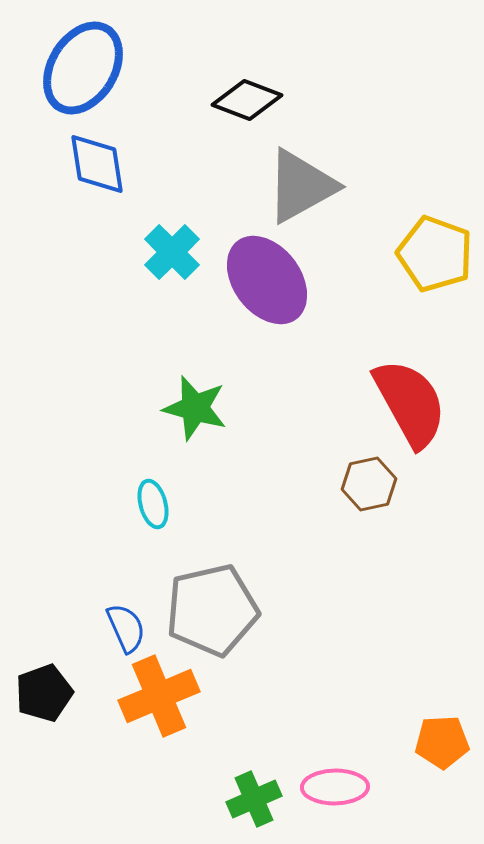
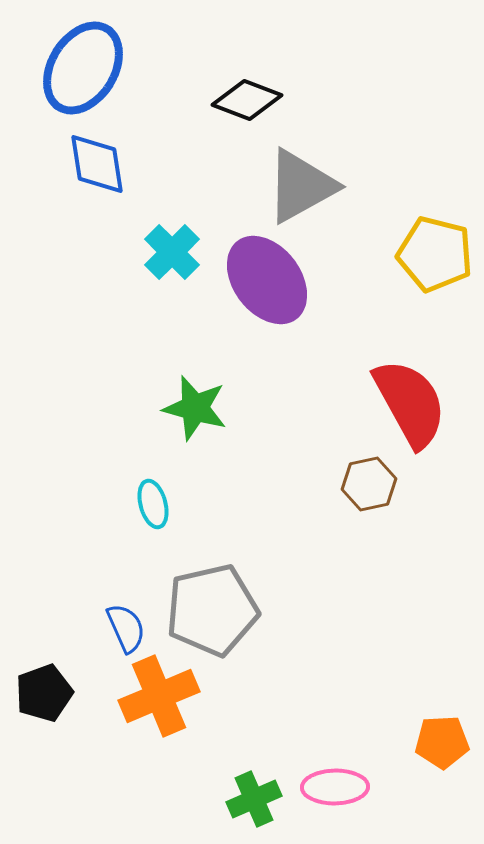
yellow pentagon: rotated 6 degrees counterclockwise
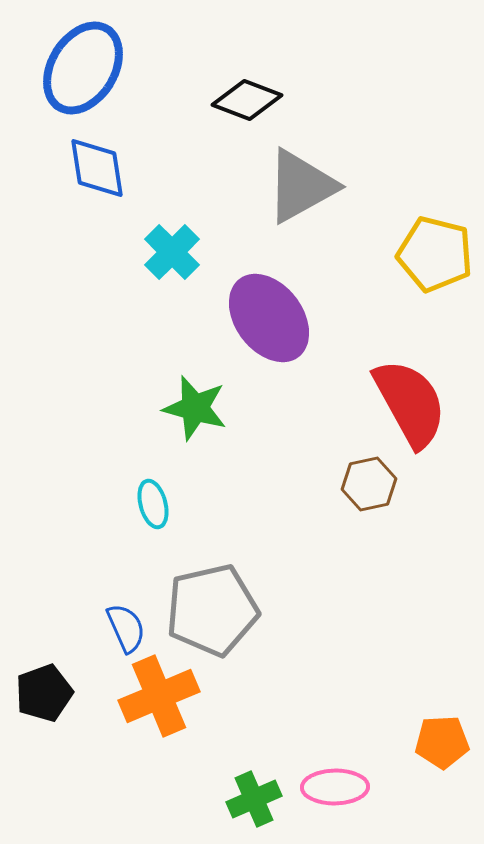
blue diamond: moved 4 px down
purple ellipse: moved 2 px right, 38 px down
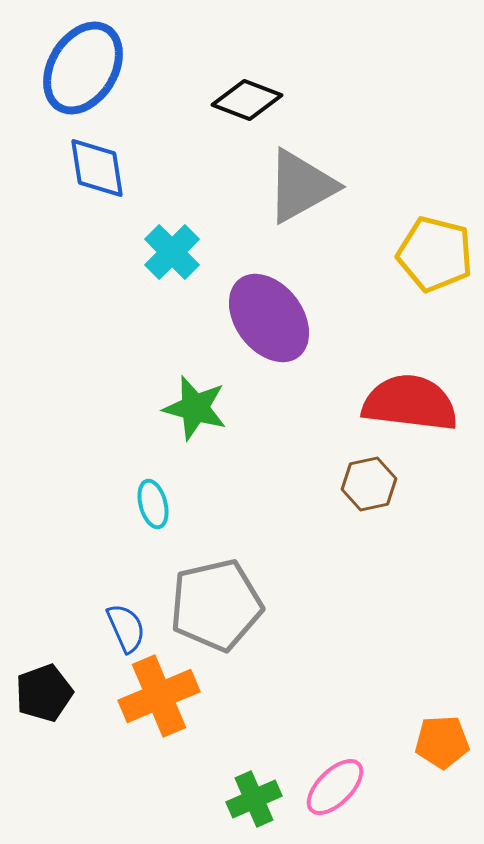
red semicircle: rotated 54 degrees counterclockwise
gray pentagon: moved 4 px right, 5 px up
pink ellipse: rotated 44 degrees counterclockwise
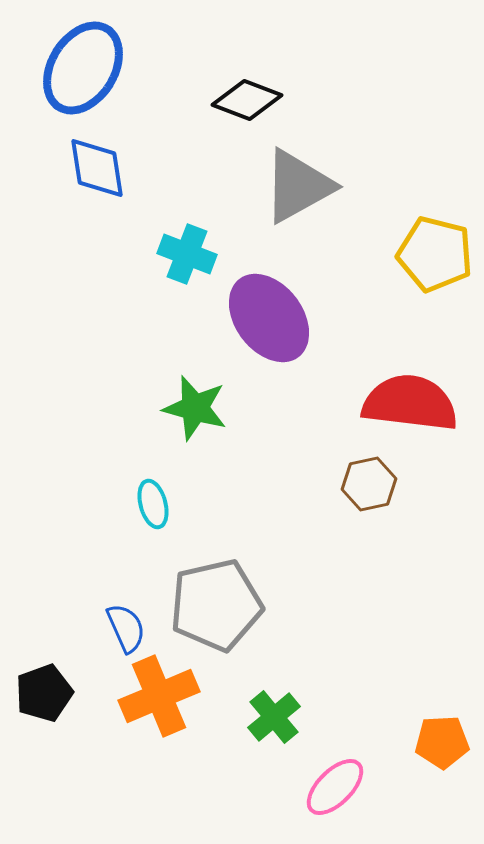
gray triangle: moved 3 px left
cyan cross: moved 15 px right, 2 px down; rotated 24 degrees counterclockwise
green cross: moved 20 px right, 82 px up; rotated 16 degrees counterclockwise
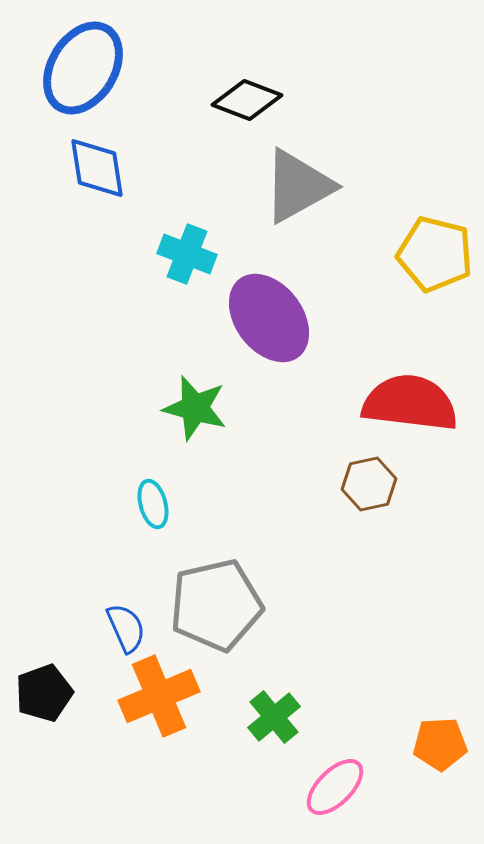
orange pentagon: moved 2 px left, 2 px down
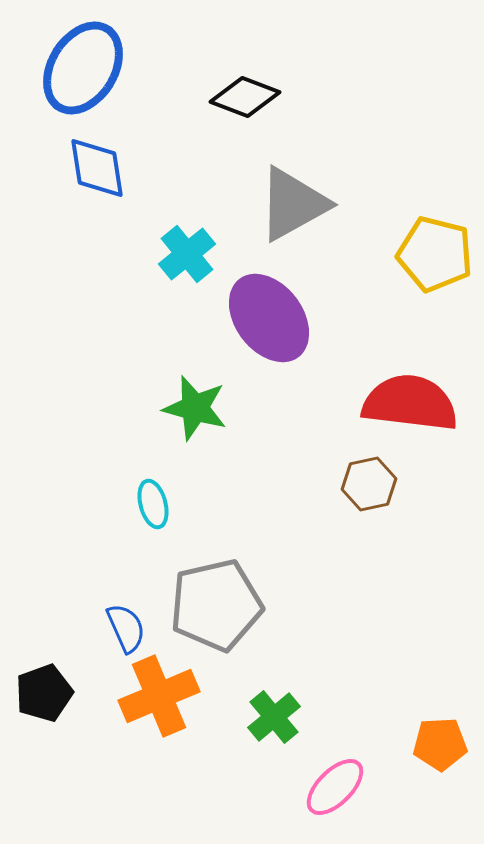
black diamond: moved 2 px left, 3 px up
gray triangle: moved 5 px left, 18 px down
cyan cross: rotated 30 degrees clockwise
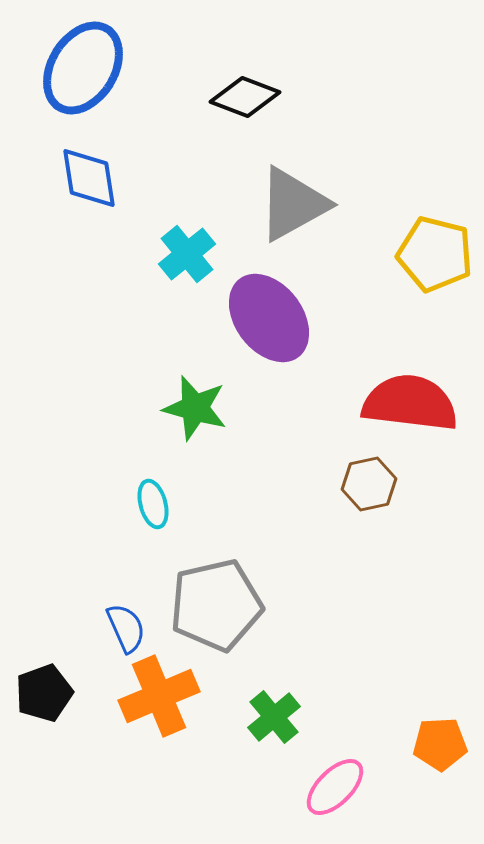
blue diamond: moved 8 px left, 10 px down
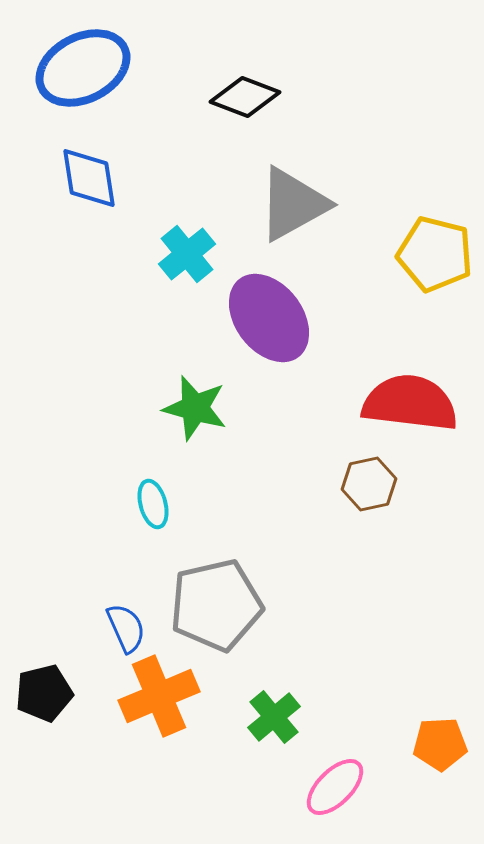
blue ellipse: rotated 32 degrees clockwise
black pentagon: rotated 6 degrees clockwise
